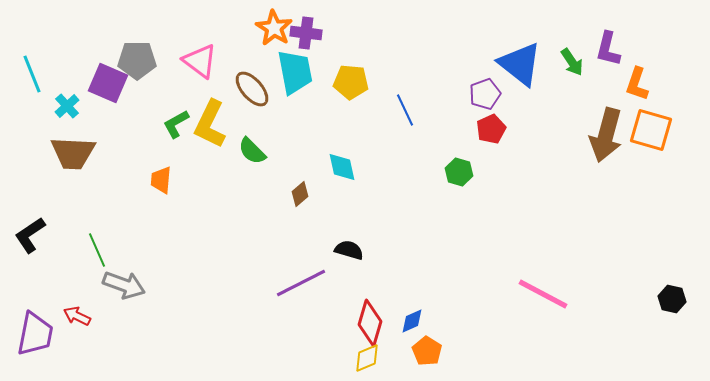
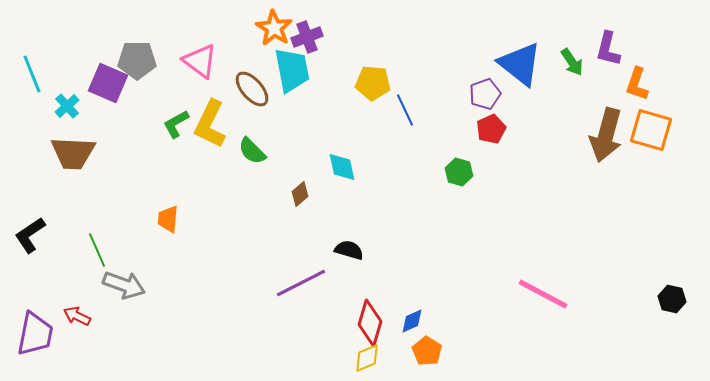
purple cross: moved 1 px right, 4 px down; rotated 28 degrees counterclockwise
cyan trapezoid: moved 3 px left, 2 px up
yellow pentagon: moved 22 px right, 1 px down
orange trapezoid: moved 7 px right, 39 px down
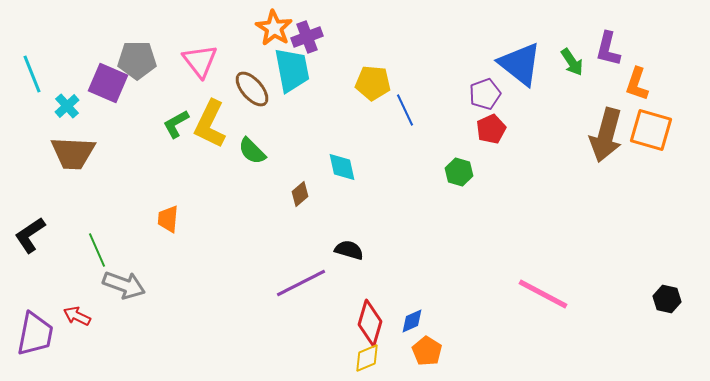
pink triangle: rotated 15 degrees clockwise
black hexagon: moved 5 px left
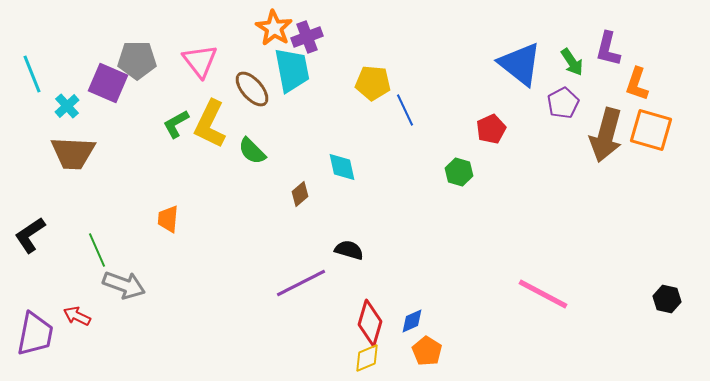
purple pentagon: moved 78 px right, 9 px down; rotated 8 degrees counterclockwise
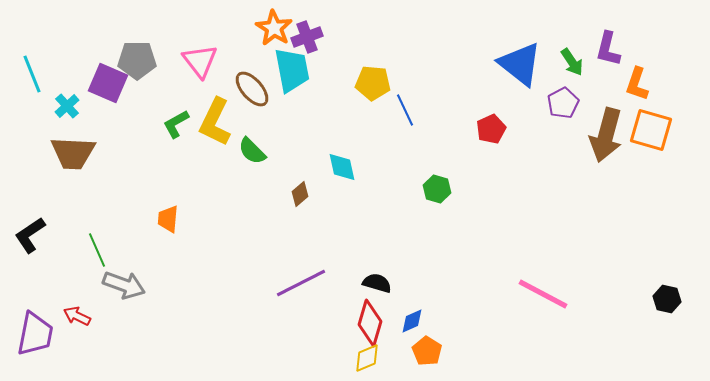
yellow L-shape: moved 5 px right, 2 px up
green hexagon: moved 22 px left, 17 px down
black semicircle: moved 28 px right, 33 px down
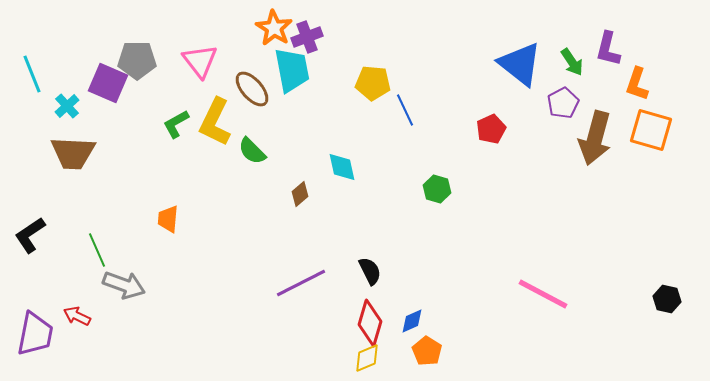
brown arrow: moved 11 px left, 3 px down
black semicircle: moved 7 px left, 12 px up; rotated 48 degrees clockwise
